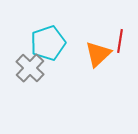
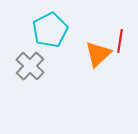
cyan pentagon: moved 2 px right, 13 px up; rotated 8 degrees counterclockwise
gray cross: moved 2 px up
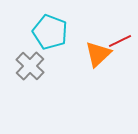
cyan pentagon: moved 2 px down; rotated 24 degrees counterclockwise
red line: rotated 55 degrees clockwise
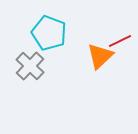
cyan pentagon: moved 1 px left, 1 px down
orange triangle: moved 2 px right, 2 px down
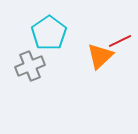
cyan pentagon: rotated 16 degrees clockwise
gray cross: rotated 24 degrees clockwise
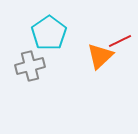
gray cross: rotated 8 degrees clockwise
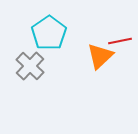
red line: rotated 15 degrees clockwise
gray cross: rotated 32 degrees counterclockwise
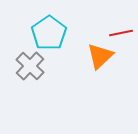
red line: moved 1 px right, 8 px up
